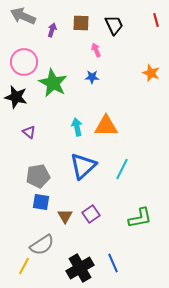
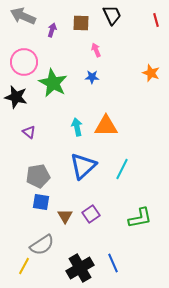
black trapezoid: moved 2 px left, 10 px up
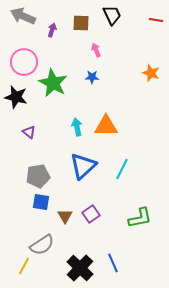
red line: rotated 64 degrees counterclockwise
black cross: rotated 16 degrees counterclockwise
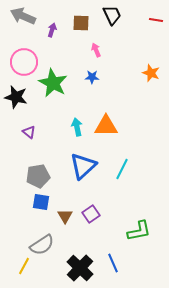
green L-shape: moved 1 px left, 13 px down
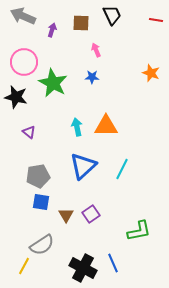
brown triangle: moved 1 px right, 1 px up
black cross: moved 3 px right; rotated 16 degrees counterclockwise
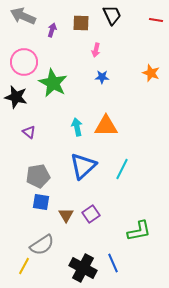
pink arrow: rotated 144 degrees counterclockwise
blue star: moved 10 px right
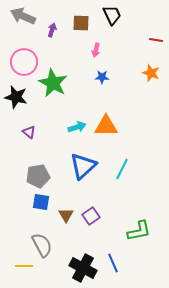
red line: moved 20 px down
cyan arrow: rotated 84 degrees clockwise
purple square: moved 2 px down
gray semicircle: rotated 85 degrees counterclockwise
yellow line: rotated 60 degrees clockwise
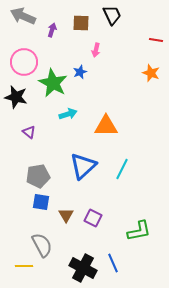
blue star: moved 22 px left, 5 px up; rotated 24 degrees counterclockwise
cyan arrow: moved 9 px left, 13 px up
purple square: moved 2 px right, 2 px down; rotated 30 degrees counterclockwise
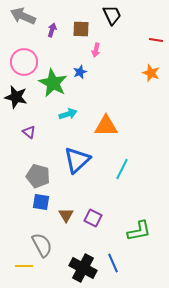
brown square: moved 6 px down
blue triangle: moved 6 px left, 6 px up
gray pentagon: rotated 25 degrees clockwise
